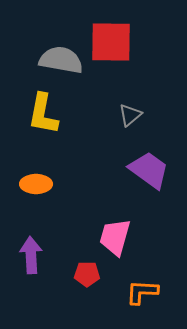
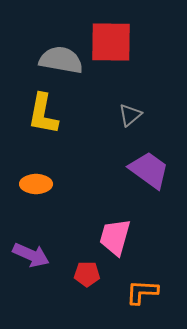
purple arrow: rotated 117 degrees clockwise
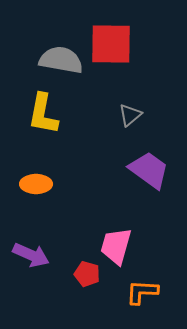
red square: moved 2 px down
pink trapezoid: moved 1 px right, 9 px down
red pentagon: rotated 15 degrees clockwise
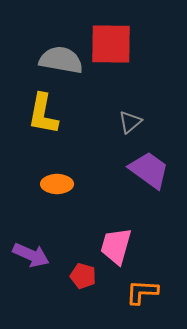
gray triangle: moved 7 px down
orange ellipse: moved 21 px right
red pentagon: moved 4 px left, 2 px down
